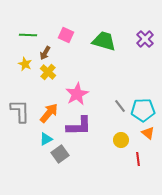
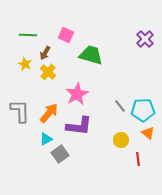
green trapezoid: moved 13 px left, 14 px down
purple L-shape: rotated 8 degrees clockwise
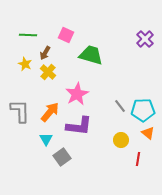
orange arrow: moved 1 px right, 1 px up
cyan triangle: rotated 32 degrees counterclockwise
gray square: moved 2 px right, 3 px down
red line: rotated 16 degrees clockwise
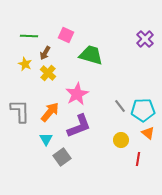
green line: moved 1 px right, 1 px down
yellow cross: moved 1 px down
purple L-shape: rotated 28 degrees counterclockwise
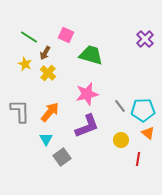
green line: moved 1 px down; rotated 30 degrees clockwise
pink star: moved 10 px right; rotated 15 degrees clockwise
purple L-shape: moved 8 px right
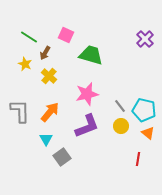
yellow cross: moved 1 px right, 3 px down
cyan pentagon: moved 1 px right; rotated 15 degrees clockwise
yellow circle: moved 14 px up
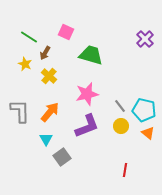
pink square: moved 3 px up
red line: moved 13 px left, 11 px down
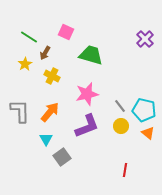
yellow star: rotated 16 degrees clockwise
yellow cross: moved 3 px right; rotated 14 degrees counterclockwise
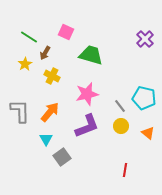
cyan pentagon: moved 12 px up
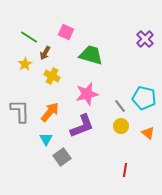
purple L-shape: moved 5 px left
